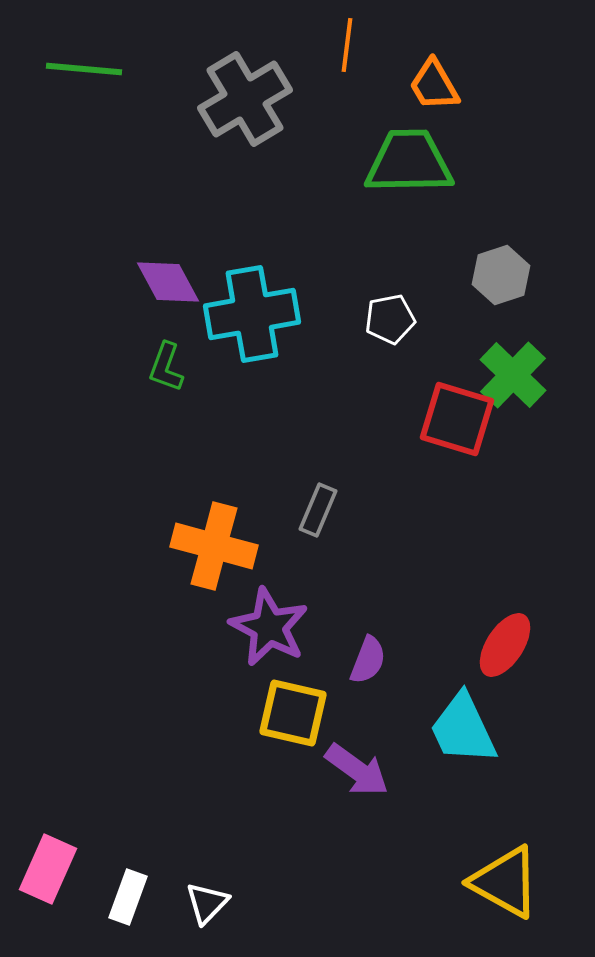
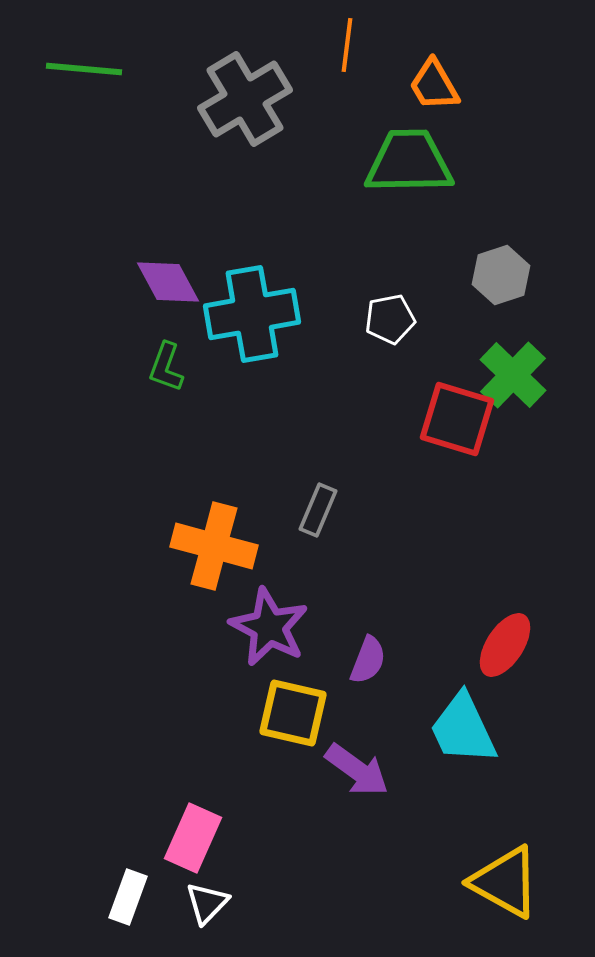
pink rectangle: moved 145 px right, 31 px up
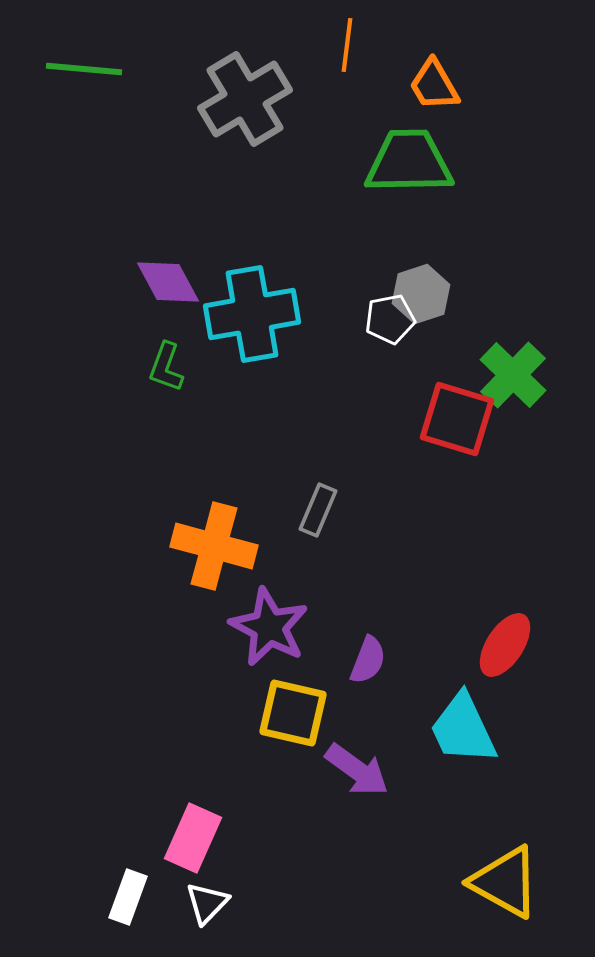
gray hexagon: moved 80 px left, 19 px down
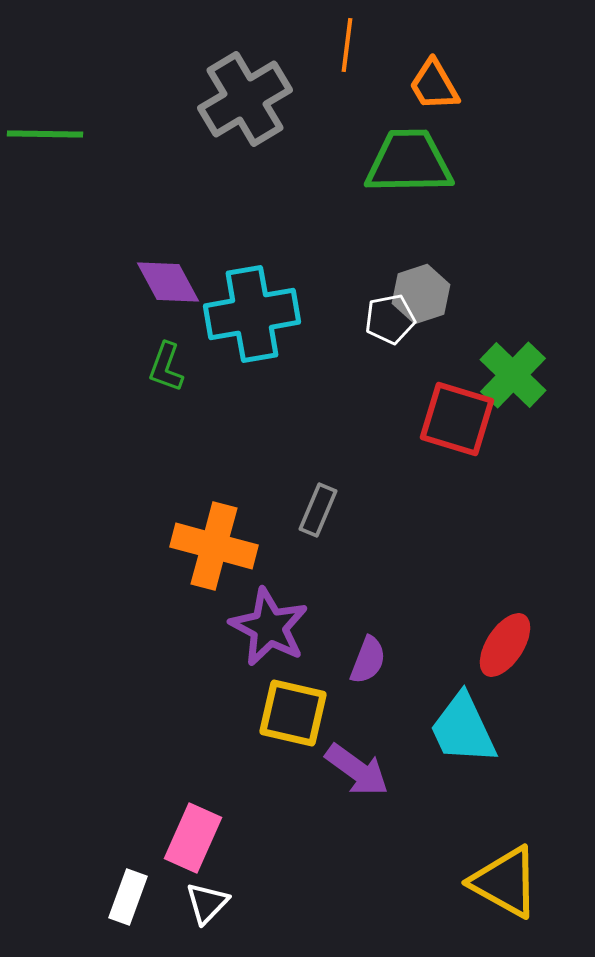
green line: moved 39 px left, 65 px down; rotated 4 degrees counterclockwise
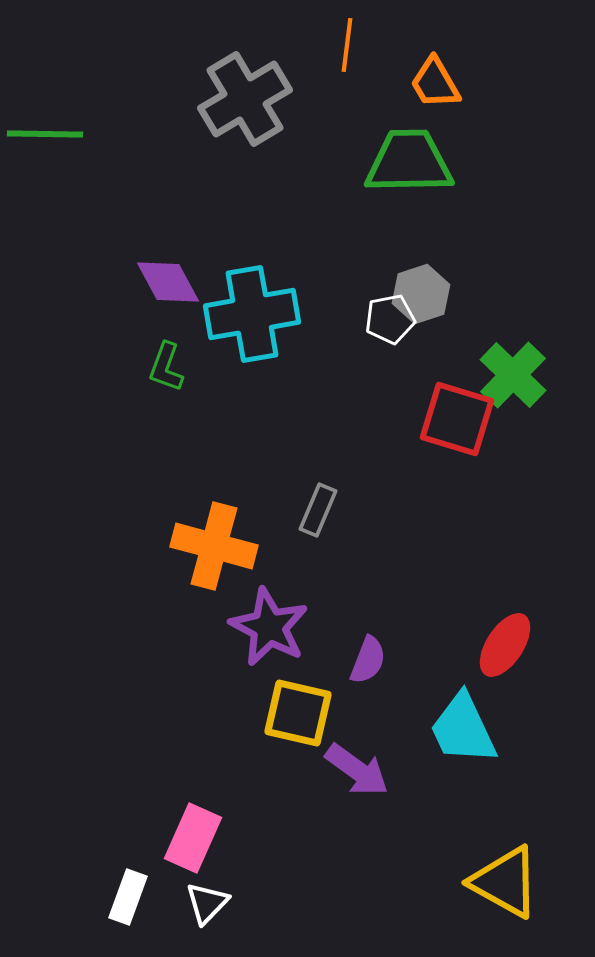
orange trapezoid: moved 1 px right, 2 px up
yellow square: moved 5 px right
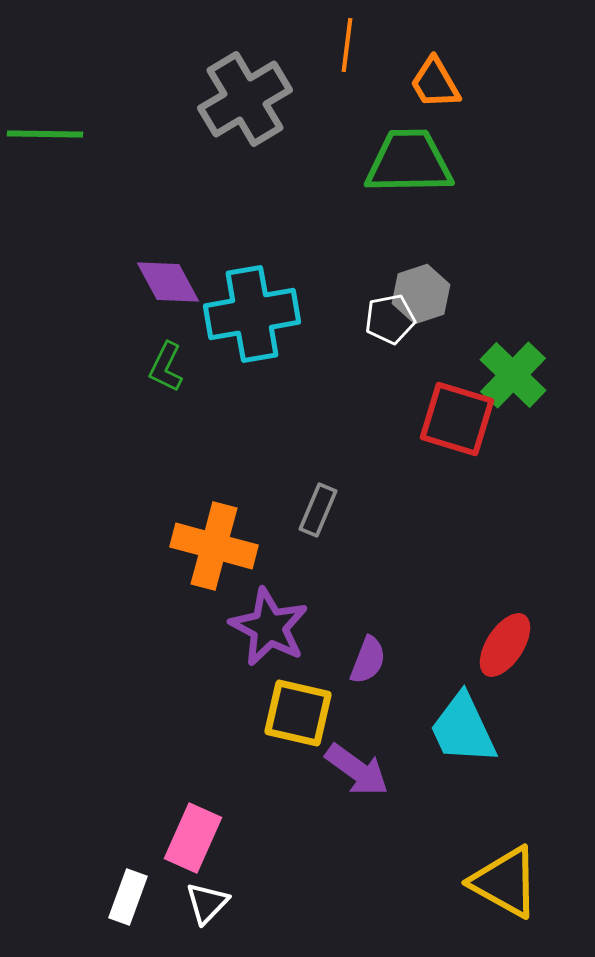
green L-shape: rotated 6 degrees clockwise
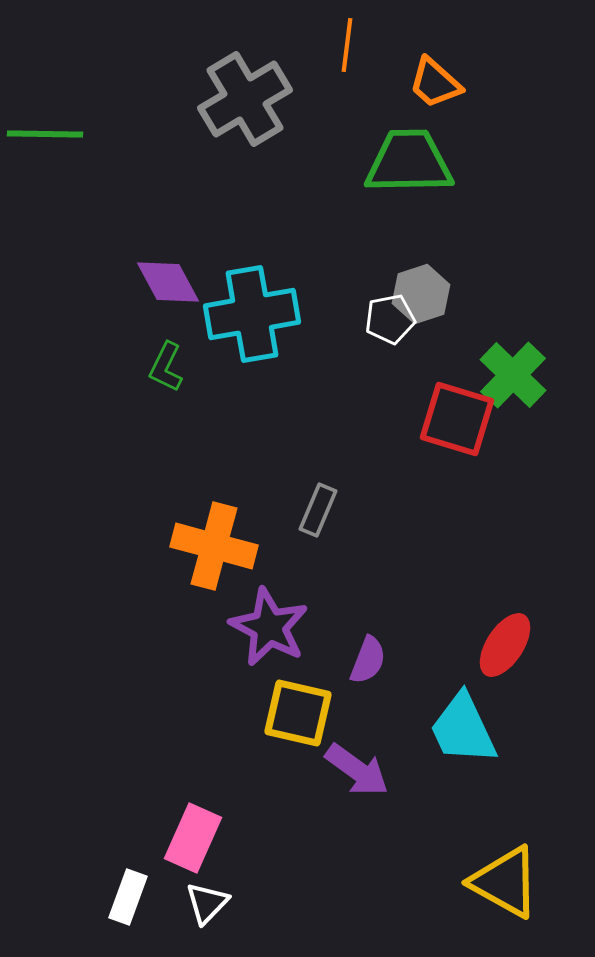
orange trapezoid: rotated 18 degrees counterclockwise
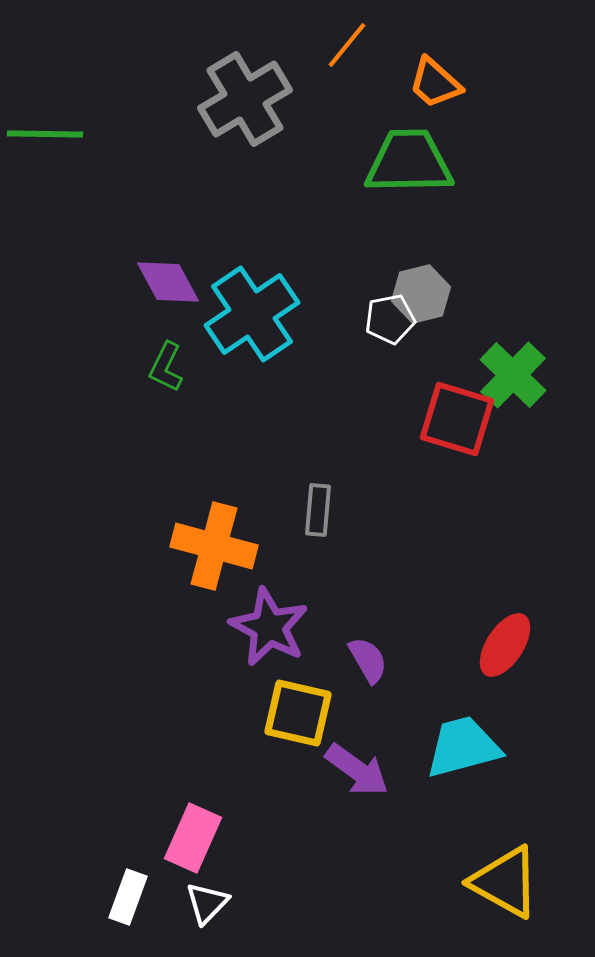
orange line: rotated 32 degrees clockwise
gray hexagon: rotated 4 degrees clockwise
cyan cross: rotated 24 degrees counterclockwise
gray rectangle: rotated 18 degrees counterclockwise
purple semicircle: rotated 51 degrees counterclockwise
cyan trapezoid: moved 18 px down; rotated 100 degrees clockwise
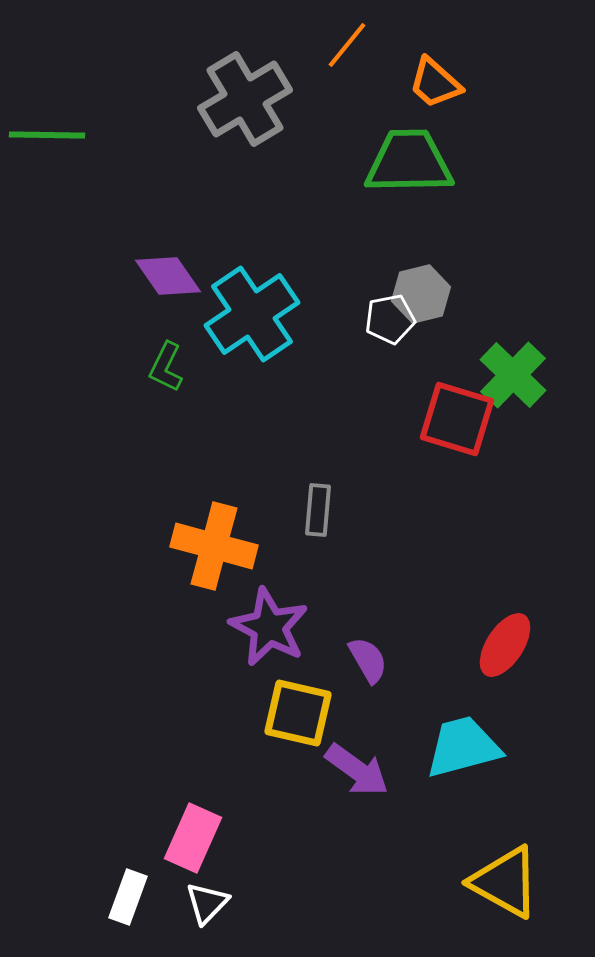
green line: moved 2 px right, 1 px down
purple diamond: moved 6 px up; rotated 6 degrees counterclockwise
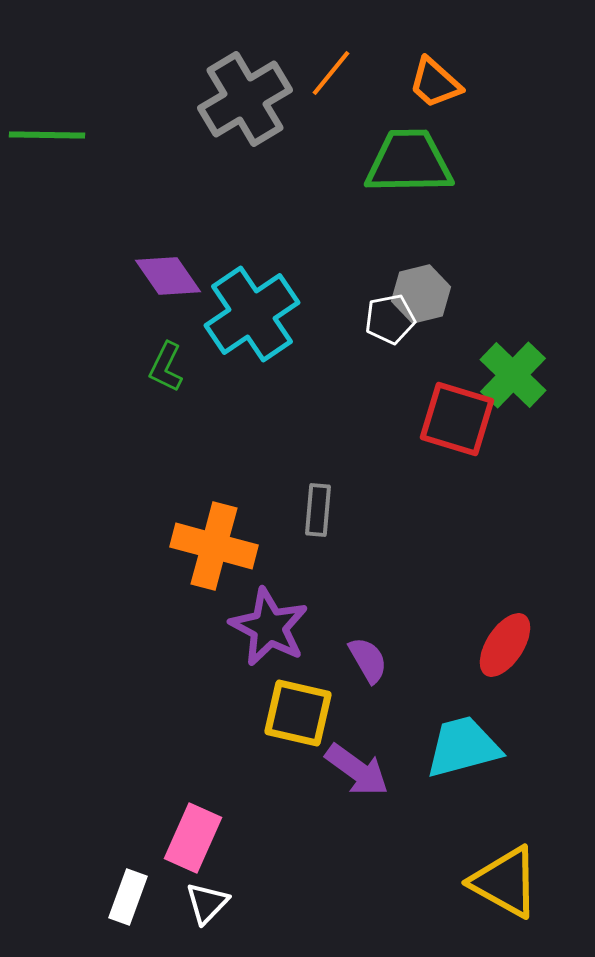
orange line: moved 16 px left, 28 px down
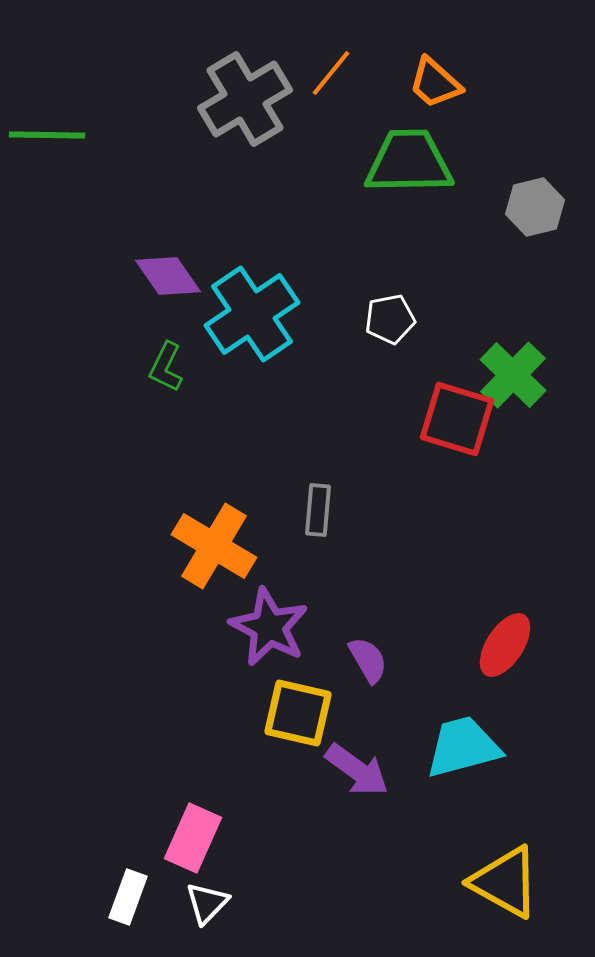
gray hexagon: moved 114 px right, 87 px up
orange cross: rotated 16 degrees clockwise
